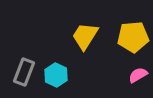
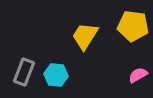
yellow pentagon: moved 11 px up; rotated 12 degrees clockwise
cyan hexagon: rotated 20 degrees counterclockwise
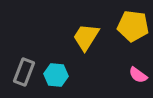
yellow trapezoid: moved 1 px right, 1 px down
pink semicircle: rotated 114 degrees counterclockwise
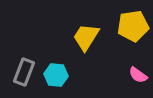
yellow pentagon: rotated 16 degrees counterclockwise
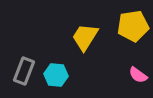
yellow trapezoid: moved 1 px left
gray rectangle: moved 1 px up
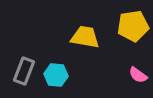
yellow trapezoid: rotated 68 degrees clockwise
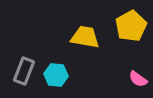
yellow pentagon: moved 2 px left; rotated 20 degrees counterclockwise
pink semicircle: moved 4 px down
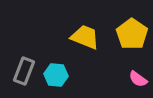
yellow pentagon: moved 1 px right, 8 px down; rotated 8 degrees counterclockwise
yellow trapezoid: rotated 12 degrees clockwise
